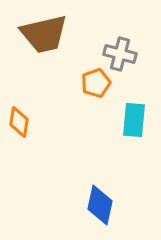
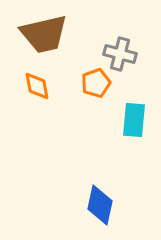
orange diamond: moved 18 px right, 36 px up; rotated 20 degrees counterclockwise
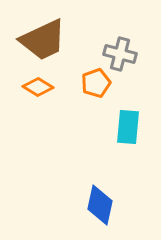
brown trapezoid: moved 1 px left, 6 px down; rotated 12 degrees counterclockwise
orange diamond: moved 1 px right, 1 px down; rotated 48 degrees counterclockwise
cyan rectangle: moved 6 px left, 7 px down
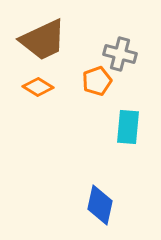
orange pentagon: moved 1 px right, 2 px up
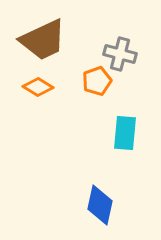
cyan rectangle: moved 3 px left, 6 px down
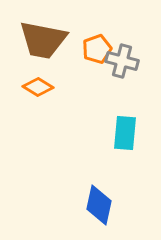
brown trapezoid: rotated 36 degrees clockwise
gray cross: moved 2 px right, 7 px down
orange pentagon: moved 32 px up
blue diamond: moved 1 px left
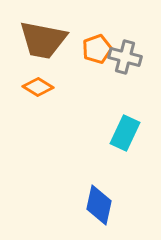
gray cross: moved 3 px right, 4 px up
cyan rectangle: rotated 20 degrees clockwise
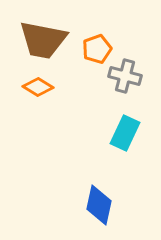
gray cross: moved 19 px down
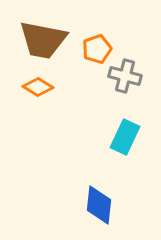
cyan rectangle: moved 4 px down
blue diamond: rotated 6 degrees counterclockwise
